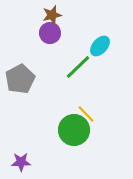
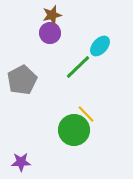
gray pentagon: moved 2 px right, 1 px down
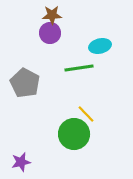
brown star: rotated 12 degrees clockwise
cyan ellipse: rotated 35 degrees clockwise
green line: moved 1 px right, 1 px down; rotated 36 degrees clockwise
gray pentagon: moved 3 px right, 3 px down; rotated 16 degrees counterclockwise
green circle: moved 4 px down
purple star: rotated 12 degrees counterclockwise
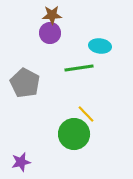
cyan ellipse: rotated 20 degrees clockwise
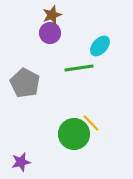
brown star: rotated 18 degrees counterclockwise
cyan ellipse: rotated 55 degrees counterclockwise
yellow line: moved 5 px right, 9 px down
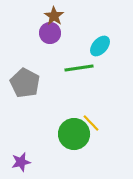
brown star: moved 2 px right, 1 px down; rotated 18 degrees counterclockwise
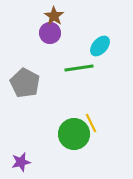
yellow line: rotated 18 degrees clockwise
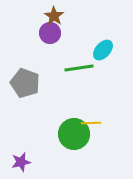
cyan ellipse: moved 3 px right, 4 px down
gray pentagon: rotated 8 degrees counterclockwise
yellow line: rotated 66 degrees counterclockwise
